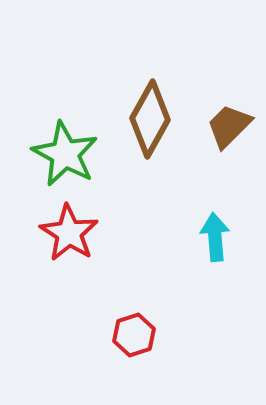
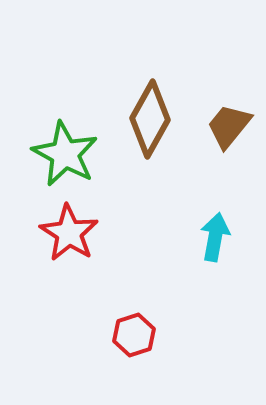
brown trapezoid: rotated 6 degrees counterclockwise
cyan arrow: rotated 15 degrees clockwise
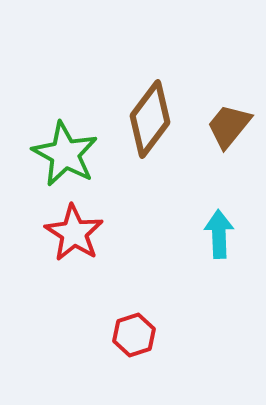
brown diamond: rotated 8 degrees clockwise
red star: moved 5 px right
cyan arrow: moved 4 px right, 3 px up; rotated 12 degrees counterclockwise
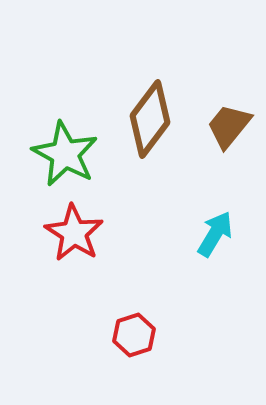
cyan arrow: moved 4 px left; rotated 33 degrees clockwise
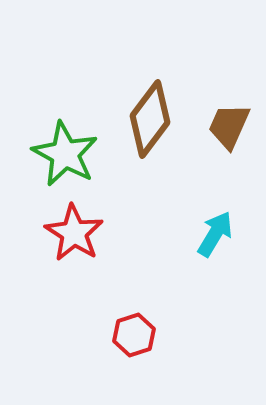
brown trapezoid: rotated 15 degrees counterclockwise
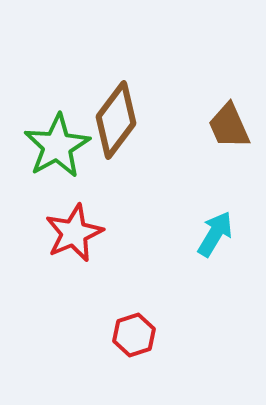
brown diamond: moved 34 px left, 1 px down
brown trapezoid: rotated 48 degrees counterclockwise
green star: moved 8 px left, 8 px up; rotated 14 degrees clockwise
red star: rotated 16 degrees clockwise
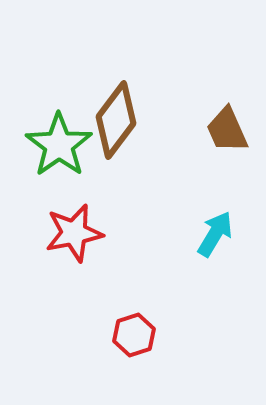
brown trapezoid: moved 2 px left, 4 px down
green star: moved 2 px right, 1 px up; rotated 6 degrees counterclockwise
red star: rotated 12 degrees clockwise
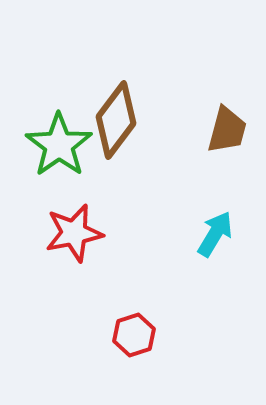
brown trapezoid: rotated 141 degrees counterclockwise
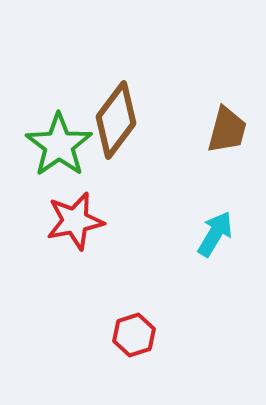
red star: moved 1 px right, 12 px up
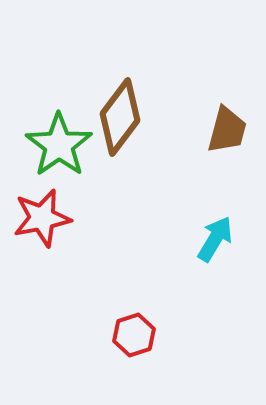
brown diamond: moved 4 px right, 3 px up
red star: moved 33 px left, 3 px up
cyan arrow: moved 5 px down
